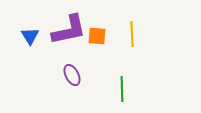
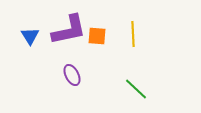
yellow line: moved 1 px right
green line: moved 14 px right; rotated 45 degrees counterclockwise
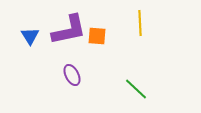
yellow line: moved 7 px right, 11 px up
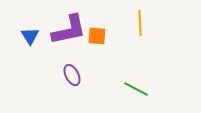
green line: rotated 15 degrees counterclockwise
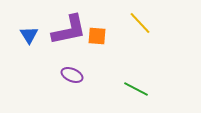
yellow line: rotated 40 degrees counterclockwise
blue triangle: moved 1 px left, 1 px up
purple ellipse: rotated 40 degrees counterclockwise
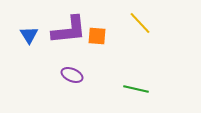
purple L-shape: rotated 6 degrees clockwise
green line: rotated 15 degrees counterclockwise
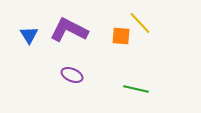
purple L-shape: rotated 147 degrees counterclockwise
orange square: moved 24 px right
